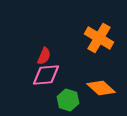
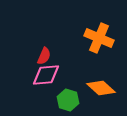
orange cross: rotated 8 degrees counterclockwise
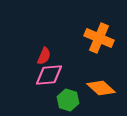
pink diamond: moved 3 px right
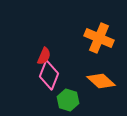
pink diamond: rotated 64 degrees counterclockwise
orange diamond: moved 7 px up
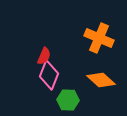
orange diamond: moved 1 px up
green hexagon: rotated 15 degrees counterclockwise
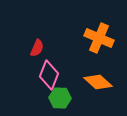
red semicircle: moved 7 px left, 8 px up
orange diamond: moved 3 px left, 2 px down
green hexagon: moved 8 px left, 2 px up
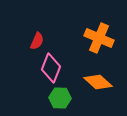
red semicircle: moved 7 px up
pink diamond: moved 2 px right, 7 px up
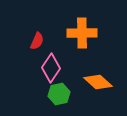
orange cross: moved 17 px left, 5 px up; rotated 24 degrees counterclockwise
pink diamond: rotated 12 degrees clockwise
green hexagon: moved 1 px left, 4 px up; rotated 15 degrees counterclockwise
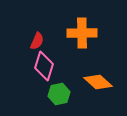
pink diamond: moved 7 px left, 2 px up; rotated 16 degrees counterclockwise
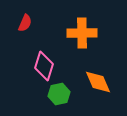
red semicircle: moved 12 px left, 18 px up
orange diamond: rotated 24 degrees clockwise
